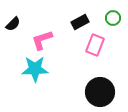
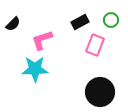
green circle: moved 2 px left, 2 px down
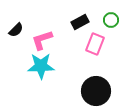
black semicircle: moved 3 px right, 6 px down
pink rectangle: moved 1 px up
cyan star: moved 6 px right, 3 px up
black circle: moved 4 px left, 1 px up
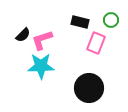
black rectangle: rotated 42 degrees clockwise
black semicircle: moved 7 px right, 5 px down
pink rectangle: moved 1 px right, 1 px up
black circle: moved 7 px left, 3 px up
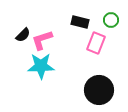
black circle: moved 10 px right, 2 px down
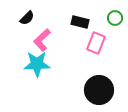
green circle: moved 4 px right, 2 px up
black semicircle: moved 4 px right, 17 px up
pink L-shape: rotated 25 degrees counterclockwise
cyan star: moved 4 px left, 2 px up
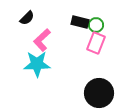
green circle: moved 19 px left, 7 px down
black circle: moved 3 px down
